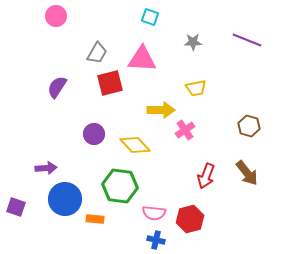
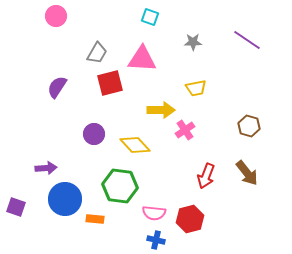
purple line: rotated 12 degrees clockwise
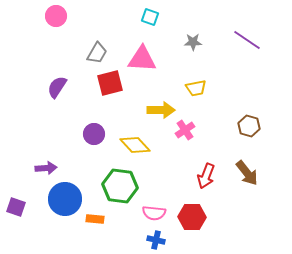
red hexagon: moved 2 px right, 2 px up; rotated 16 degrees clockwise
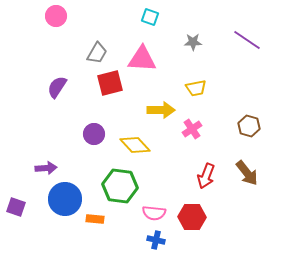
pink cross: moved 7 px right, 1 px up
